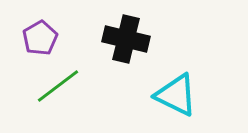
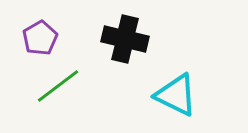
black cross: moved 1 px left
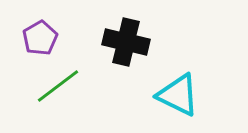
black cross: moved 1 px right, 3 px down
cyan triangle: moved 2 px right
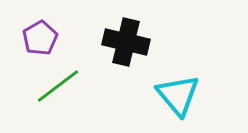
cyan triangle: rotated 24 degrees clockwise
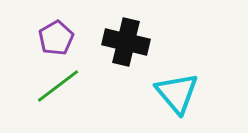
purple pentagon: moved 16 px right
cyan triangle: moved 1 px left, 2 px up
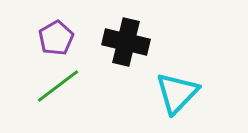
cyan triangle: rotated 24 degrees clockwise
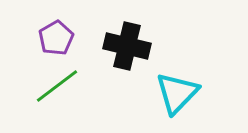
black cross: moved 1 px right, 4 px down
green line: moved 1 px left
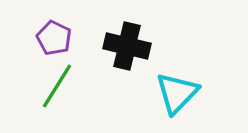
purple pentagon: moved 2 px left; rotated 16 degrees counterclockwise
green line: rotated 21 degrees counterclockwise
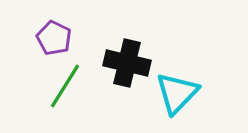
black cross: moved 17 px down
green line: moved 8 px right
